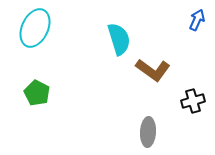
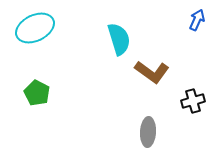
cyan ellipse: rotated 39 degrees clockwise
brown L-shape: moved 1 px left, 2 px down
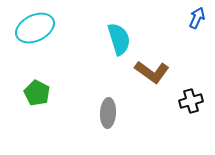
blue arrow: moved 2 px up
black cross: moved 2 px left
gray ellipse: moved 40 px left, 19 px up
